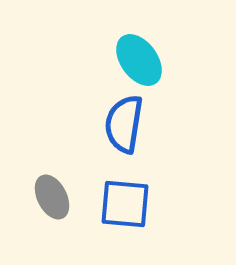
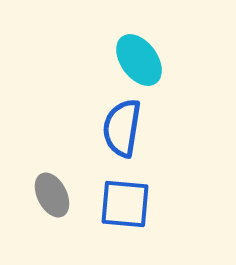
blue semicircle: moved 2 px left, 4 px down
gray ellipse: moved 2 px up
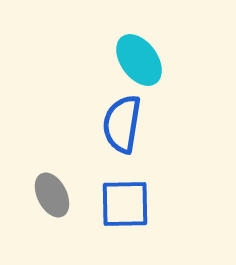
blue semicircle: moved 4 px up
blue square: rotated 6 degrees counterclockwise
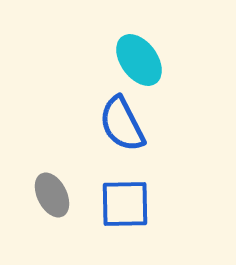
blue semicircle: rotated 36 degrees counterclockwise
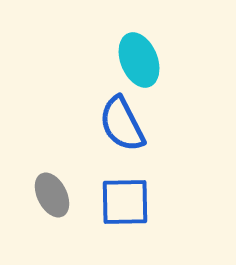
cyan ellipse: rotated 14 degrees clockwise
blue square: moved 2 px up
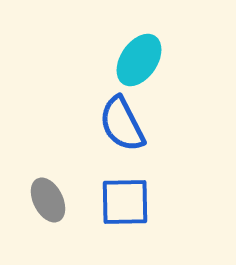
cyan ellipse: rotated 56 degrees clockwise
gray ellipse: moved 4 px left, 5 px down
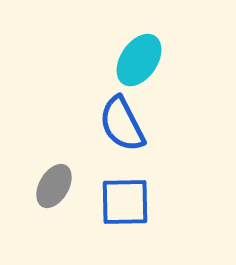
gray ellipse: moved 6 px right, 14 px up; rotated 57 degrees clockwise
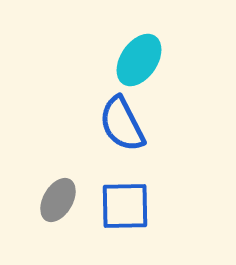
gray ellipse: moved 4 px right, 14 px down
blue square: moved 4 px down
